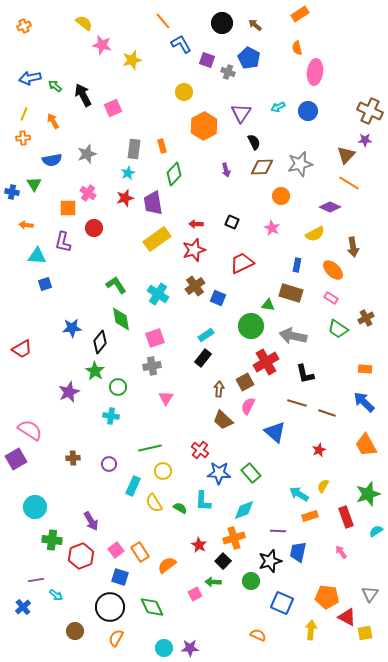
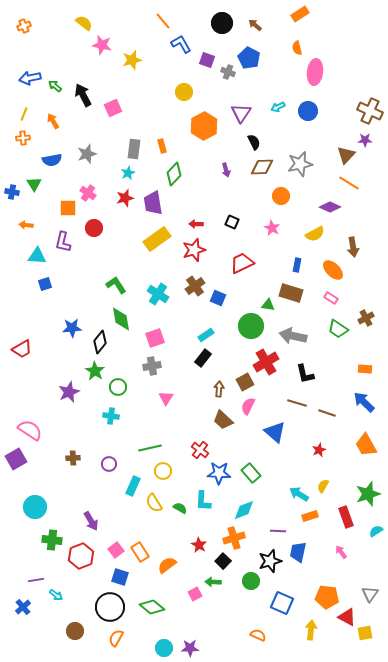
green diamond at (152, 607): rotated 25 degrees counterclockwise
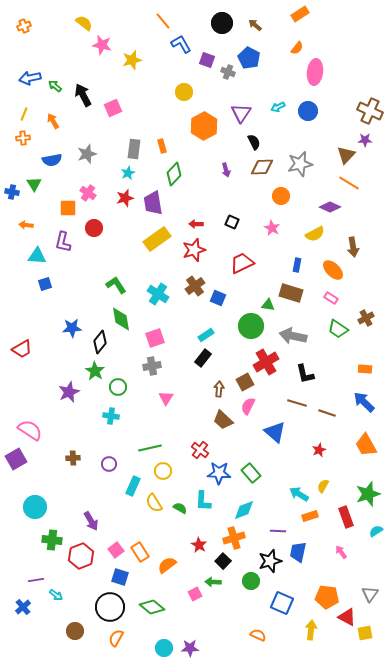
orange semicircle at (297, 48): rotated 128 degrees counterclockwise
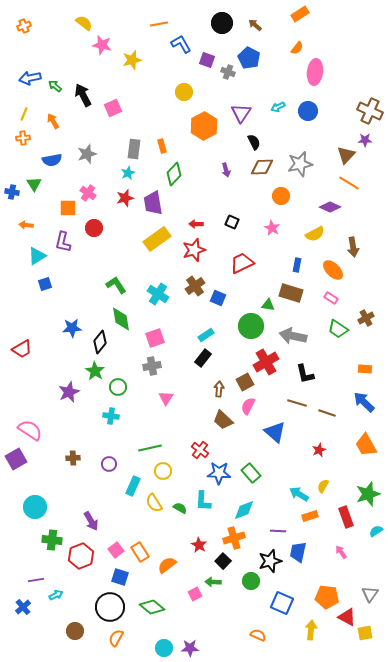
orange line at (163, 21): moved 4 px left, 3 px down; rotated 60 degrees counterclockwise
cyan triangle at (37, 256): rotated 36 degrees counterclockwise
cyan arrow at (56, 595): rotated 64 degrees counterclockwise
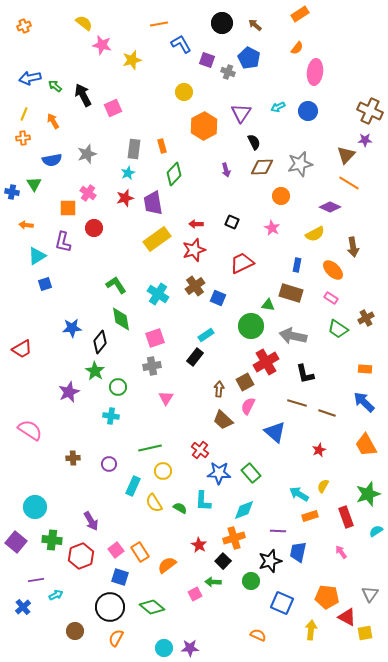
black rectangle at (203, 358): moved 8 px left, 1 px up
purple square at (16, 459): moved 83 px down; rotated 20 degrees counterclockwise
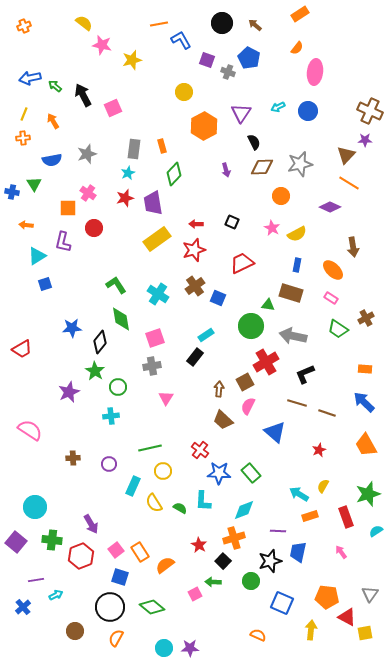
blue L-shape at (181, 44): moved 4 px up
yellow semicircle at (315, 234): moved 18 px left
black L-shape at (305, 374): rotated 80 degrees clockwise
cyan cross at (111, 416): rotated 14 degrees counterclockwise
purple arrow at (91, 521): moved 3 px down
orange semicircle at (167, 565): moved 2 px left
